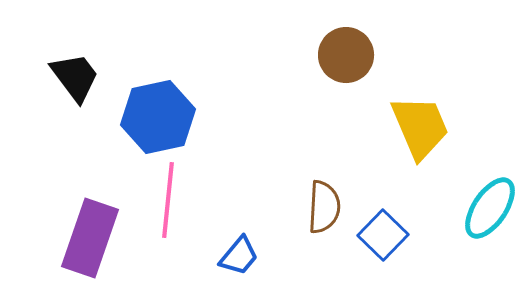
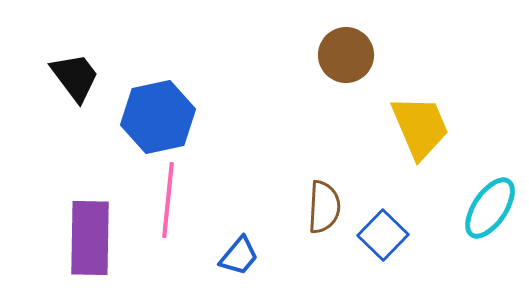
purple rectangle: rotated 18 degrees counterclockwise
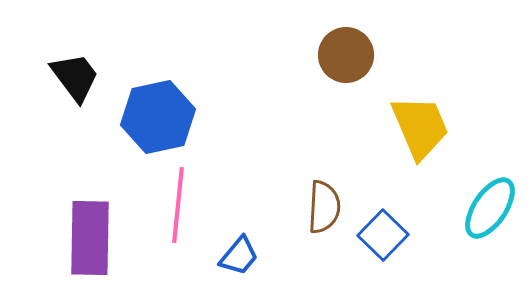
pink line: moved 10 px right, 5 px down
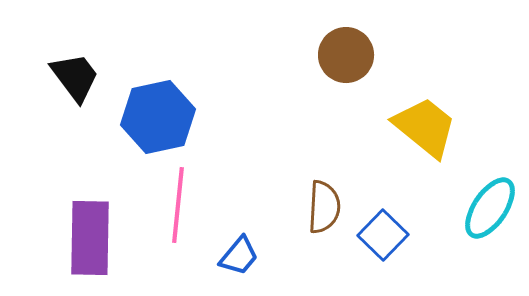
yellow trapezoid: moved 5 px right; rotated 28 degrees counterclockwise
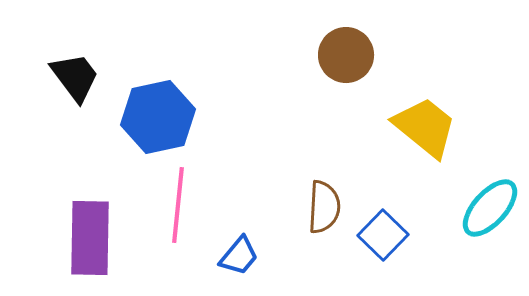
cyan ellipse: rotated 8 degrees clockwise
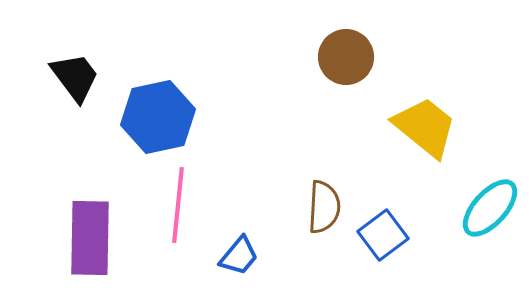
brown circle: moved 2 px down
blue square: rotated 9 degrees clockwise
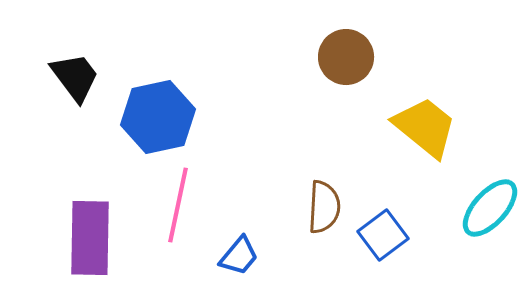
pink line: rotated 6 degrees clockwise
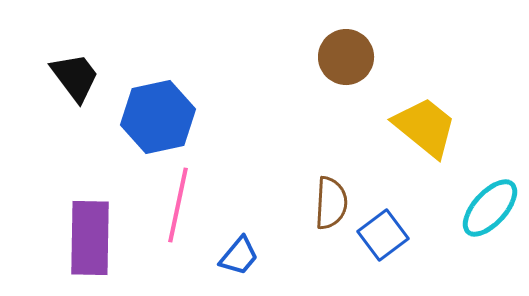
brown semicircle: moved 7 px right, 4 px up
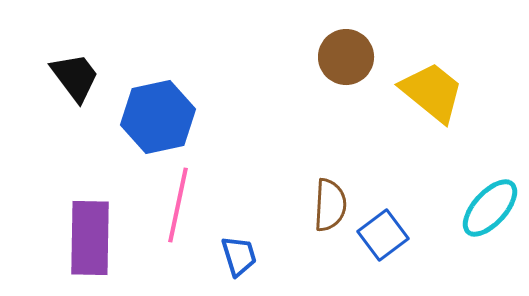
yellow trapezoid: moved 7 px right, 35 px up
brown semicircle: moved 1 px left, 2 px down
blue trapezoid: rotated 57 degrees counterclockwise
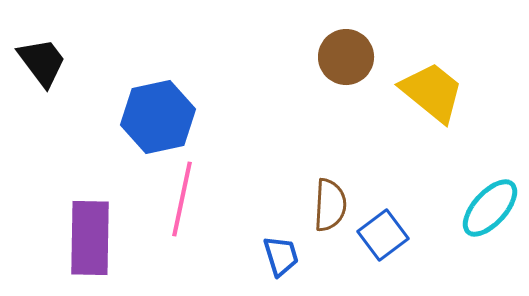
black trapezoid: moved 33 px left, 15 px up
pink line: moved 4 px right, 6 px up
blue trapezoid: moved 42 px right
